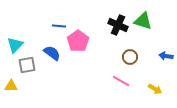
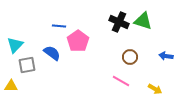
black cross: moved 1 px right, 3 px up
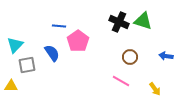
blue semicircle: rotated 18 degrees clockwise
yellow arrow: rotated 24 degrees clockwise
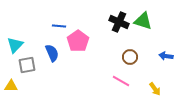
blue semicircle: rotated 12 degrees clockwise
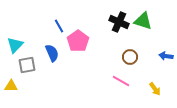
blue line: rotated 56 degrees clockwise
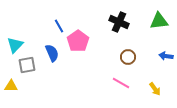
green triangle: moved 16 px right; rotated 24 degrees counterclockwise
brown circle: moved 2 px left
pink line: moved 2 px down
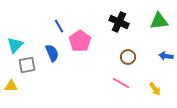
pink pentagon: moved 2 px right
